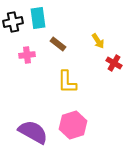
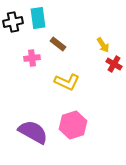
yellow arrow: moved 5 px right, 4 px down
pink cross: moved 5 px right, 3 px down
red cross: moved 1 px down
yellow L-shape: rotated 65 degrees counterclockwise
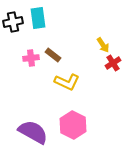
brown rectangle: moved 5 px left, 11 px down
pink cross: moved 1 px left
red cross: moved 1 px left, 1 px up; rotated 28 degrees clockwise
pink hexagon: rotated 16 degrees counterclockwise
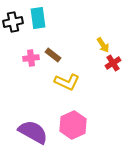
pink hexagon: rotated 8 degrees clockwise
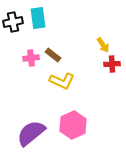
red cross: moved 1 px left, 1 px down; rotated 28 degrees clockwise
yellow L-shape: moved 5 px left, 1 px up
purple semicircle: moved 2 px left, 1 px down; rotated 68 degrees counterclockwise
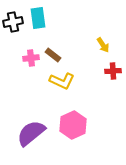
red cross: moved 1 px right, 7 px down
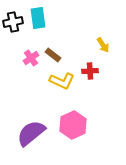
pink cross: rotated 28 degrees counterclockwise
red cross: moved 23 px left
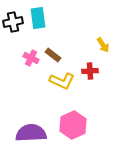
pink cross: rotated 28 degrees counterclockwise
purple semicircle: rotated 36 degrees clockwise
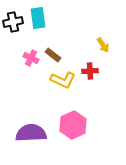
yellow L-shape: moved 1 px right, 1 px up
